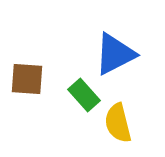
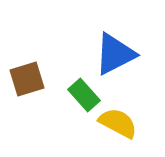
brown square: rotated 21 degrees counterclockwise
yellow semicircle: rotated 132 degrees clockwise
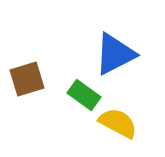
green rectangle: rotated 12 degrees counterclockwise
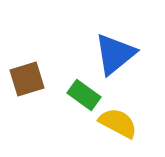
blue triangle: rotated 12 degrees counterclockwise
